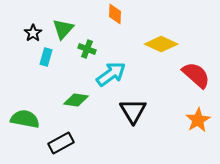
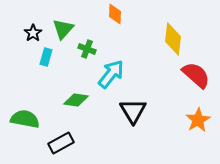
yellow diamond: moved 12 px right, 5 px up; rotated 72 degrees clockwise
cyan arrow: rotated 16 degrees counterclockwise
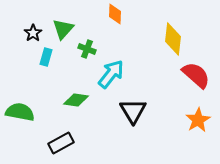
green semicircle: moved 5 px left, 7 px up
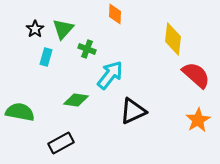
black star: moved 2 px right, 4 px up
cyan arrow: moved 1 px left, 1 px down
black triangle: rotated 36 degrees clockwise
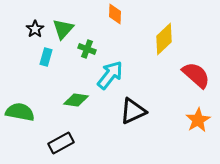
yellow diamond: moved 9 px left; rotated 40 degrees clockwise
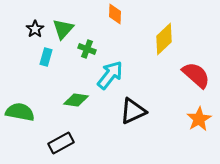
orange star: moved 1 px right, 1 px up
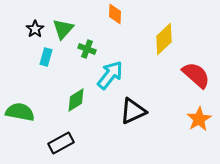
green diamond: rotated 40 degrees counterclockwise
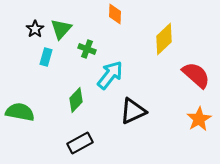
green triangle: moved 2 px left
green diamond: rotated 15 degrees counterclockwise
black rectangle: moved 19 px right
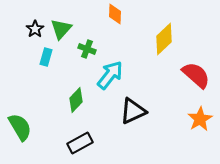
green semicircle: moved 15 px down; rotated 48 degrees clockwise
orange star: moved 1 px right
